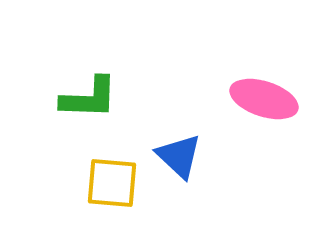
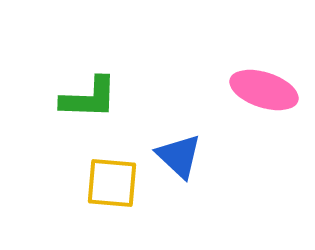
pink ellipse: moved 9 px up
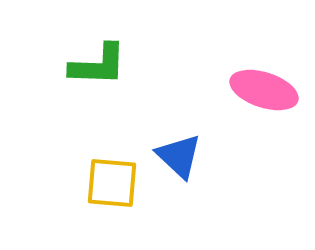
green L-shape: moved 9 px right, 33 px up
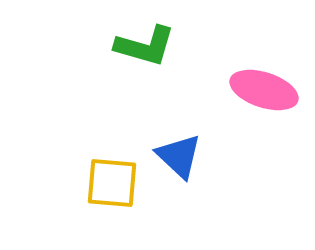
green L-shape: moved 47 px right, 19 px up; rotated 14 degrees clockwise
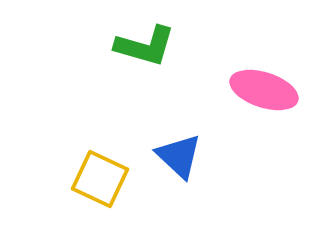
yellow square: moved 12 px left, 4 px up; rotated 20 degrees clockwise
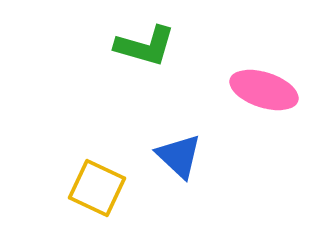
yellow square: moved 3 px left, 9 px down
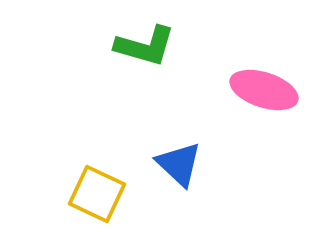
blue triangle: moved 8 px down
yellow square: moved 6 px down
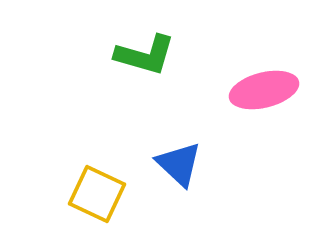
green L-shape: moved 9 px down
pink ellipse: rotated 32 degrees counterclockwise
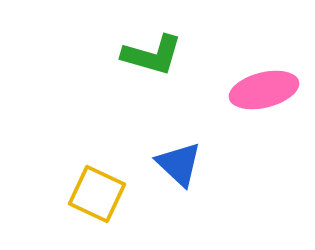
green L-shape: moved 7 px right
